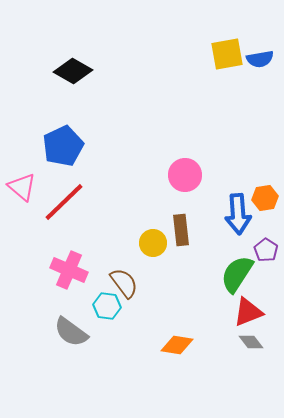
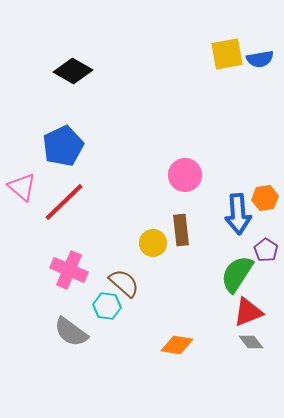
brown semicircle: rotated 12 degrees counterclockwise
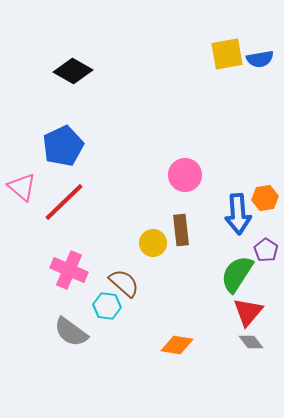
red triangle: rotated 28 degrees counterclockwise
